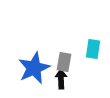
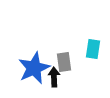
gray rectangle: rotated 18 degrees counterclockwise
black arrow: moved 7 px left, 2 px up
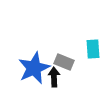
cyan rectangle: rotated 12 degrees counterclockwise
gray rectangle: rotated 60 degrees counterclockwise
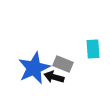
gray rectangle: moved 1 px left, 2 px down
black arrow: rotated 72 degrees counterclockwise
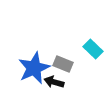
cyan rectangle: rotated 42 degrees counterclockwise
black arrow: moved 5 px down
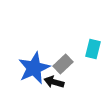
cyan rectangle: rotated 60 degrees clockwise
gray rectangle: rotated 66 degrees counterclockwise
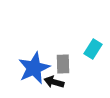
cyan rectangle: rotated 18 degrees clockwise
gray rectangle: rotated 48 degrees counterclockwise
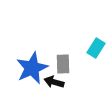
cyan rectangle: moved 3 px right, 1 px up
blue star: moved 2 px left
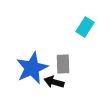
cyan rectangle: moved 11 px left, 21 px up
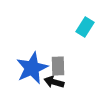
gray rectangle: moved 5 px left, 2 px down
